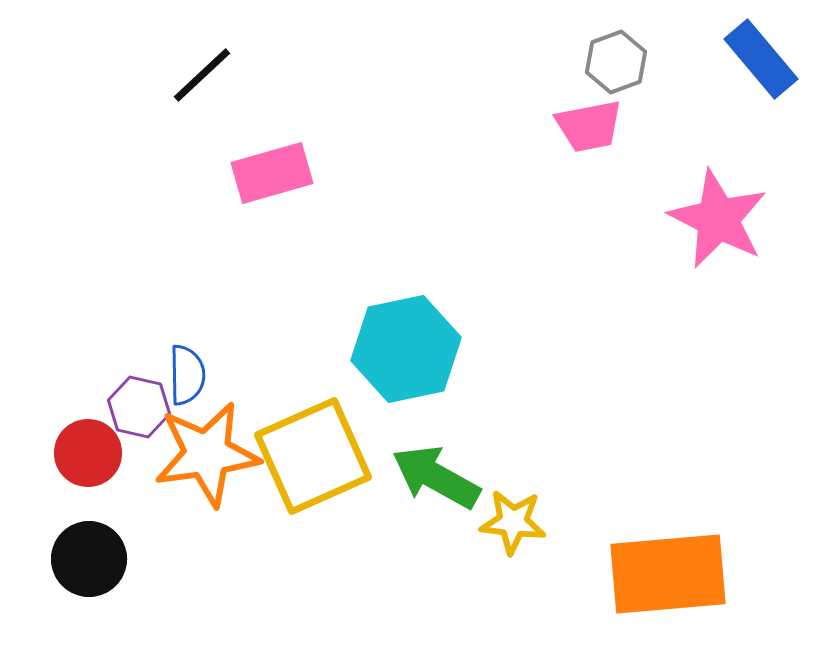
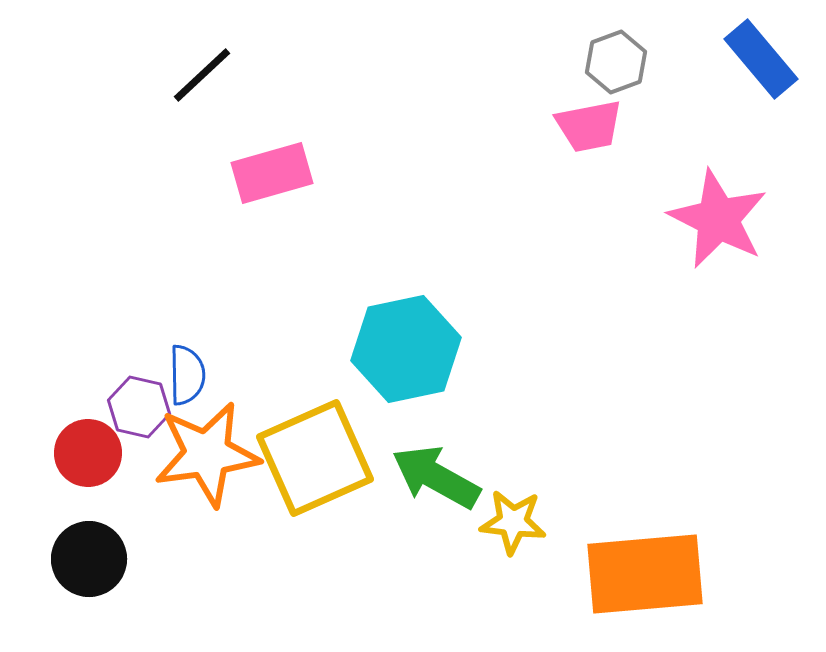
yellow square: moved 2 px right, 2 px down
orange rectangle: moved 23 px left
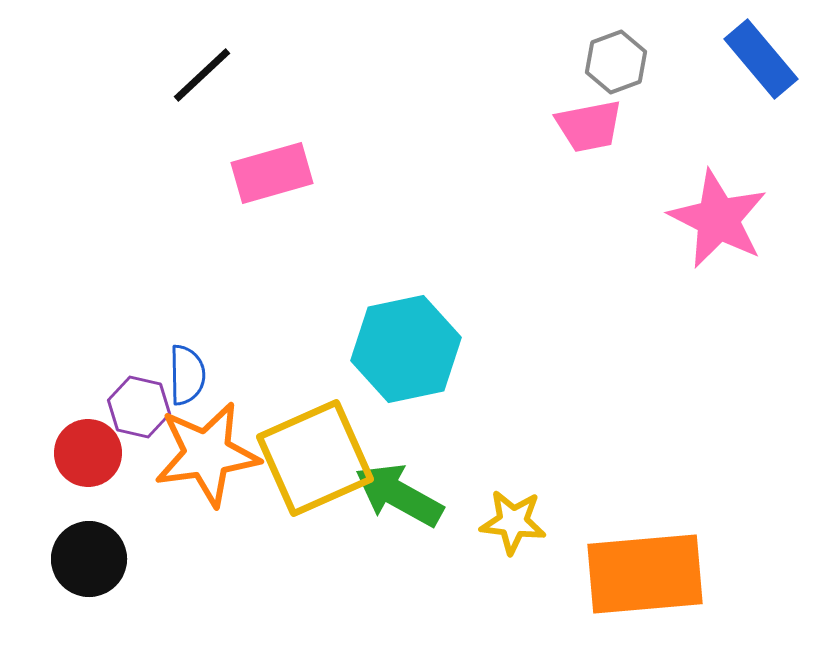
green arrow: moved 37 px left, 18 px down
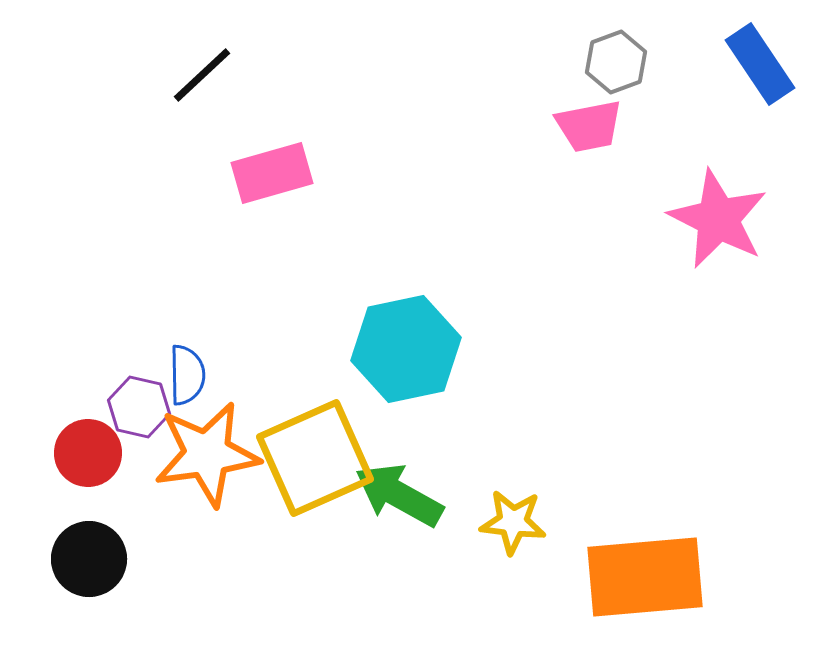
blue rectangle: moved 1 px left, 5 px down; rotated 6 degrees clockwise
orange rectangle: moved 3 px down
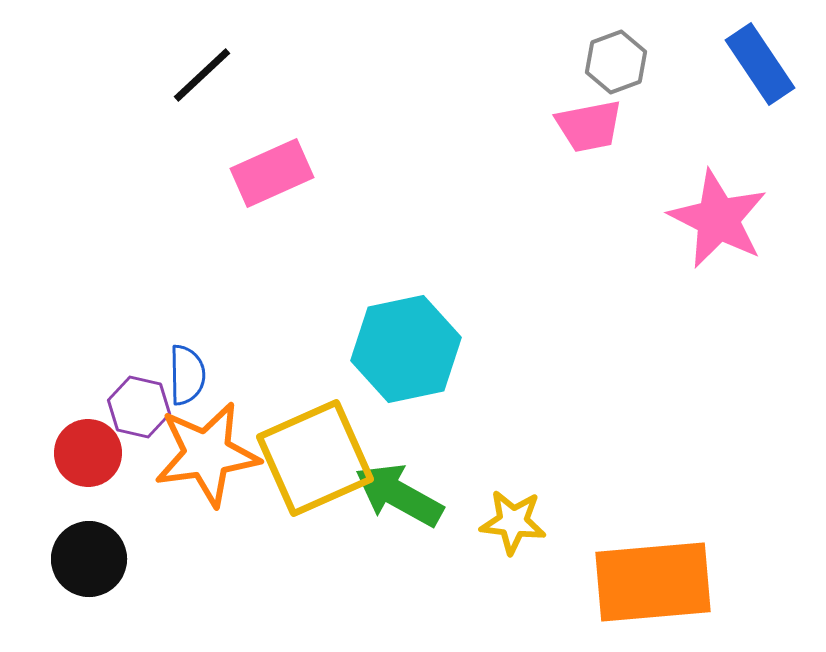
pink rectangle: rotated 8 degrees counterclockwise
orange rectangle: moved 8 px right, 5 px down
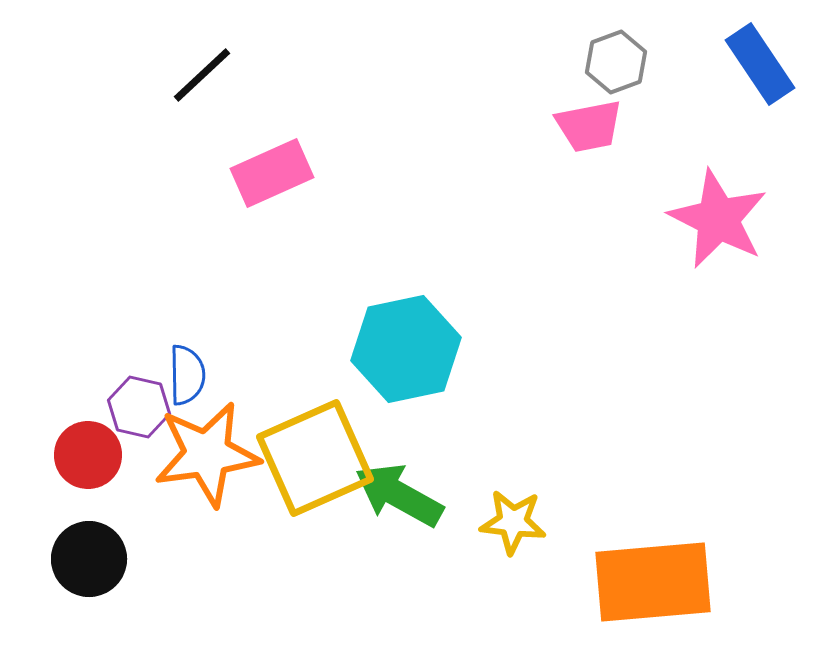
red circle: moved 2 px down
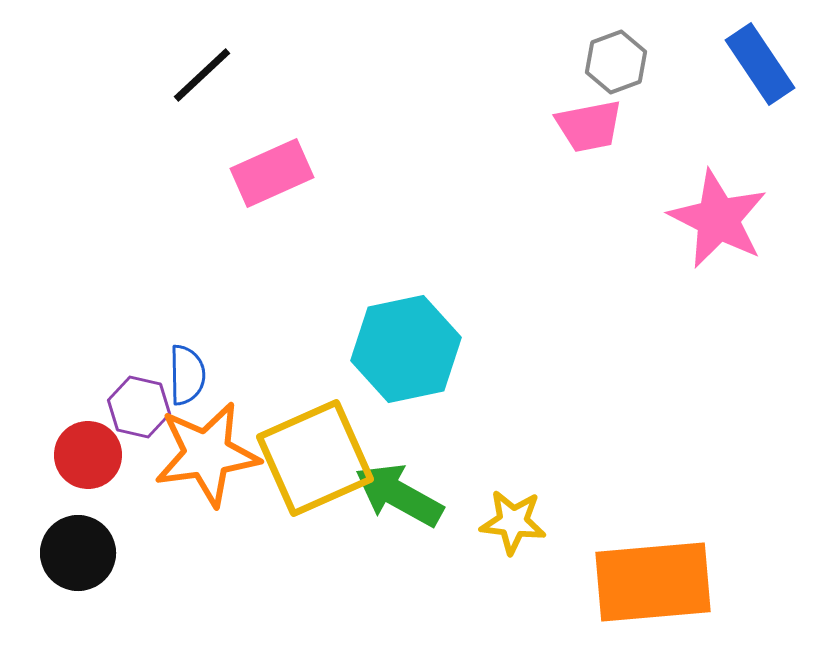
black circle: moved 11 px left, 6 px up
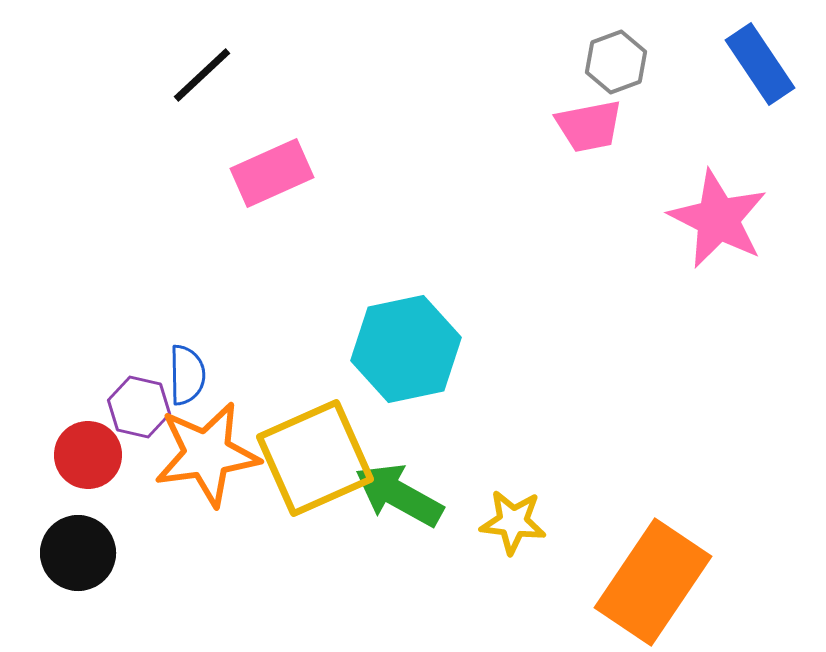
orange rectangle: rotated 51 degrees counterclockwise
